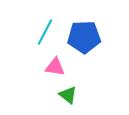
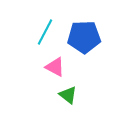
pink triangle: rotated 20 degrees clockwise
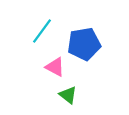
cyan line: moved 3 px left, 1 px up; rotated 8 degrees clockwise
blue pentagon: moved 7 px down; rotated 8 degrees counterclockwise
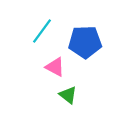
blue pentagon: moved 1 px right, 2 px up; rotated 8 degrees clockwise
